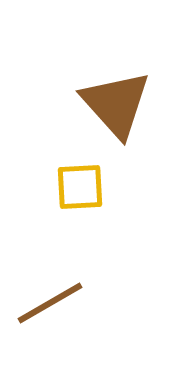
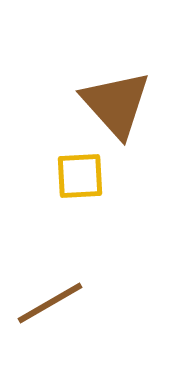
yellow square: moved 11 px up
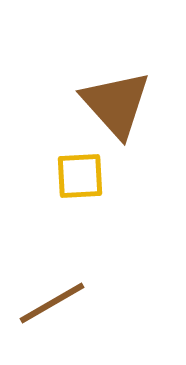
brown line: moved 2 px right
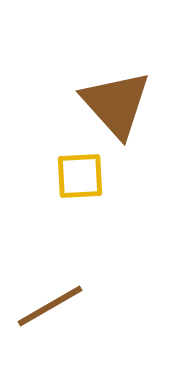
brown line: moved 2 px left, 3 px down
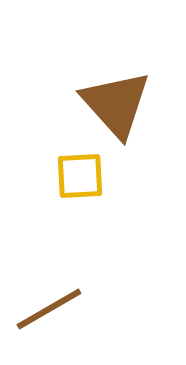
brown line: moved 1 px left, 3 px down
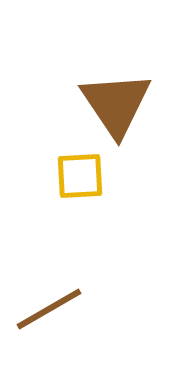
brown triangle: rotated 8 degrees clockwise
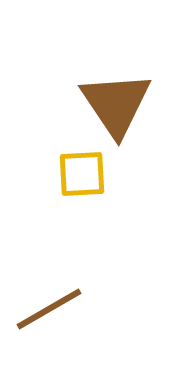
yellow square: moved 2 px right, 2 px up
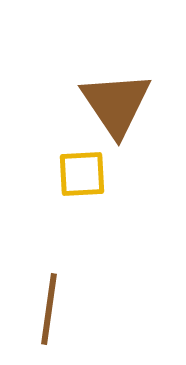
brown line: rotated 52 degrees counterclockwise
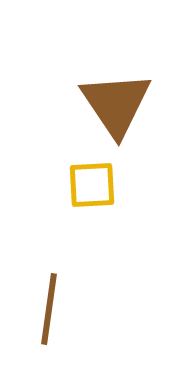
yellow square: moved 10 px right, 11 px down
